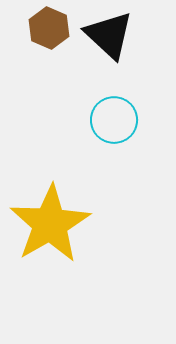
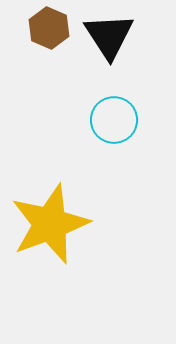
black triangle: moved 1 px down; rotated 14 degrees clockwise
yellow star: rotated 10 degrees clockwise
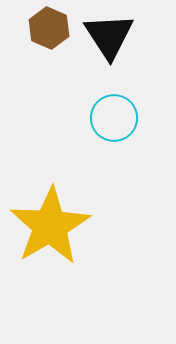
cyan circle: moved 2 px up
yellow star: moved 2 px down; rotated 10 degrees counterclockwise
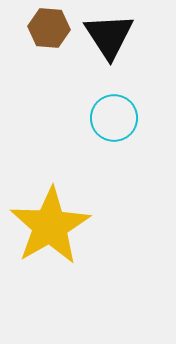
brown hexagon: rotated 18 degrees counterclockwise
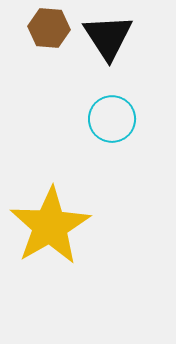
black triangle: moved 1 px left, 1 px down
cyan circle: moved 2 px left, 1 px down
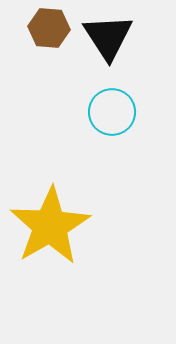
cyan circle: moved 7 px up
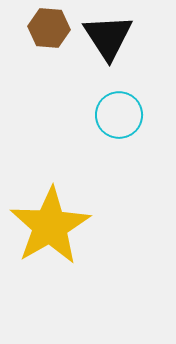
cyan circle: moved 7 px right, 3 px down
